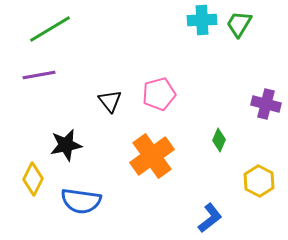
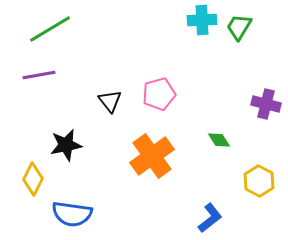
green trapezoid: moved 3 px down
green diamond: rotated 55 degrees counterclockwise
blue semicircle: moved 9 px left, 13 px down
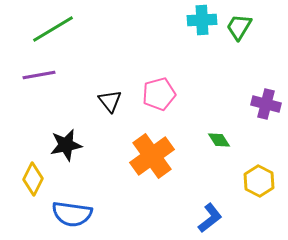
green line: moved 3 px right
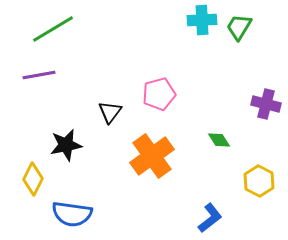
black triangle: moved 11 px down; rotated 15 degrees clockwise
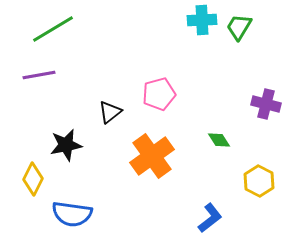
black triangle: rotated 15 degrees clockwise
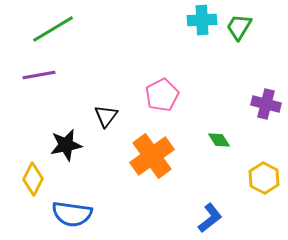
pink pentagon: moved 3 px right, 1 px down; rotated 12 degrees counterclockwise
black triangle: moved 4 px left, 4 px down; rotated 15 degrees counterclockwise
yellow hexagon: moved 5 px right, 3 px up
